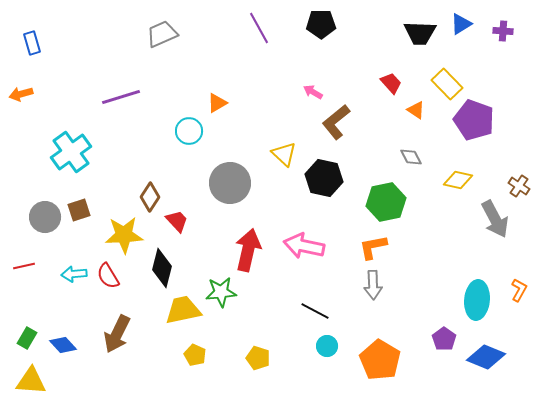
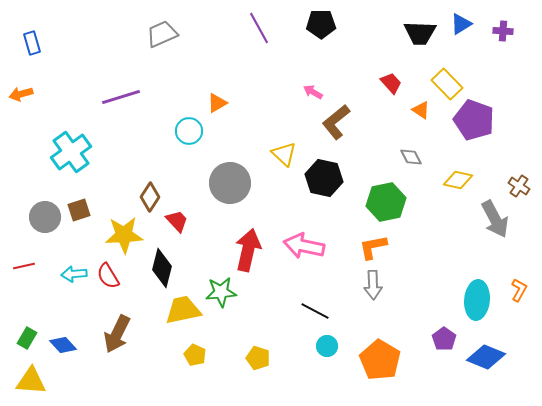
orange triangle at (416, 110): moved 5 px right
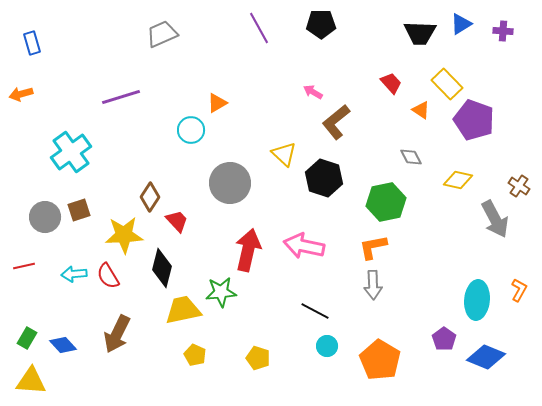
cyan circle at (189, 131): moved 2 px right, 1 px up
black hexagon at (324, 178): rotated 6 degrees clockwise
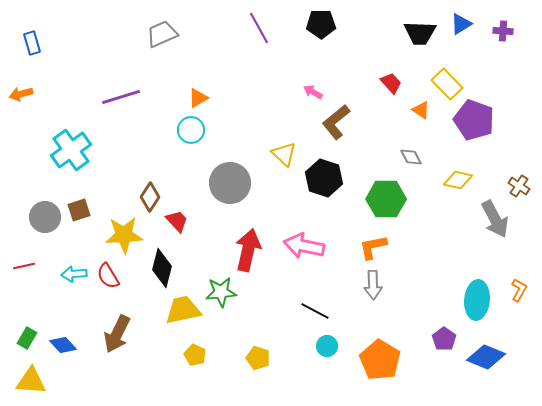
orange triangle at (217, 103): moved 19 px left, 5 px up
cyan cross at (71, 152): moved 2 px up
green hexagon at (386, 202): moved 3 px up; rotated 12 degrees clockwise
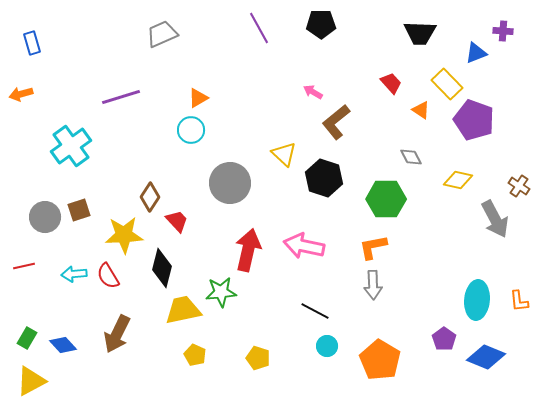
blue triangle at (461, 24): moved 15 px right, 29 px down; rotated 10 degrees clockwise
cyan cross at (71, 150): moved 4 px up
orange L-shape at (519, 290): moved 11 px down; rotated 145 degrees clockwise
yellow triangle at (31, 381): rotated 32 degrees counterclockwise
